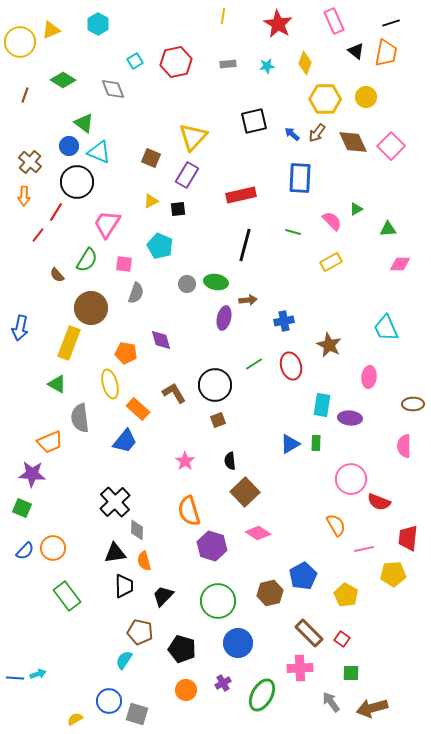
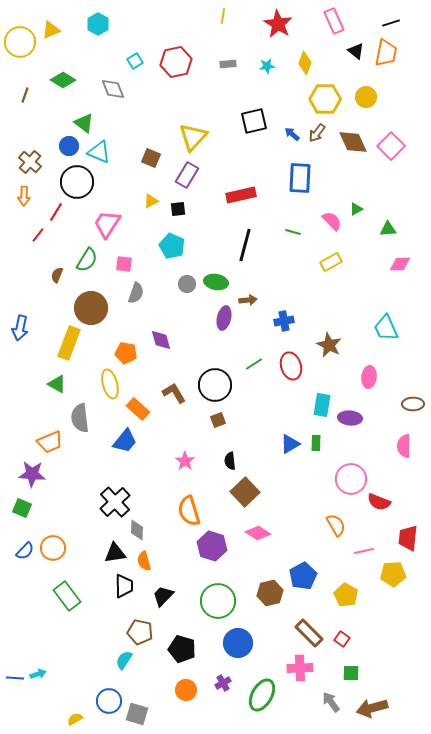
cyan pentagon at (160, 246): moved 12 px right
brown semicircle at (57, 275): rotated 63 degrees clockwise
pink line at (364, 549): moved 2 px down
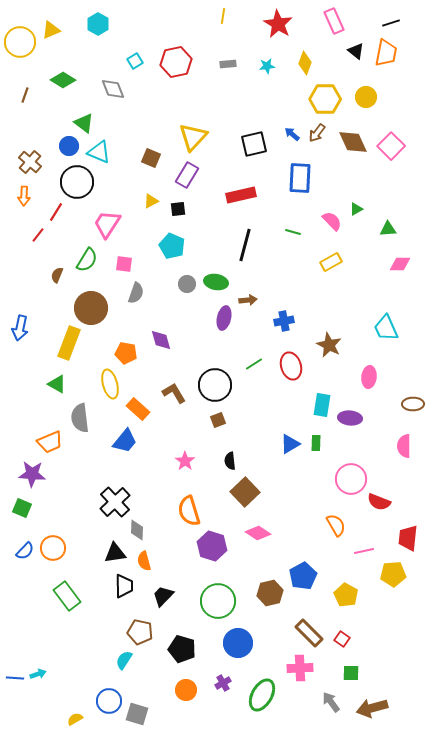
black square at (254, 121): moved 23 px down
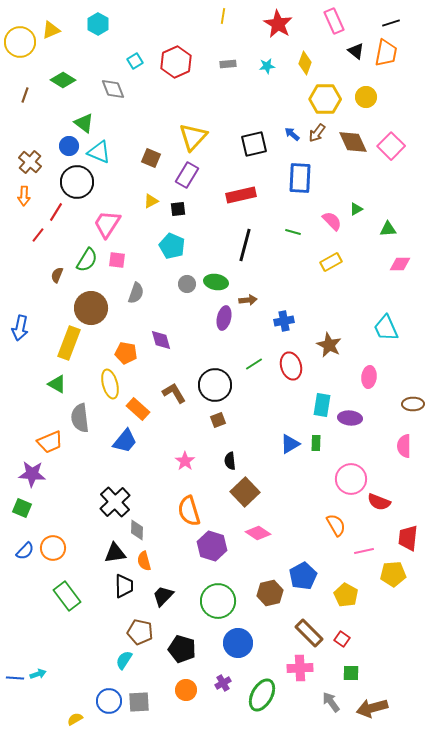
red hexagon at (176, 62): rotated 12 degrees counterclockwise
pink square at (124, 264): moved 7 px left, 4 px up
gray square at (137, 714): moved 2 px right, 12 px up; rotated 20 degrees counterclockwise
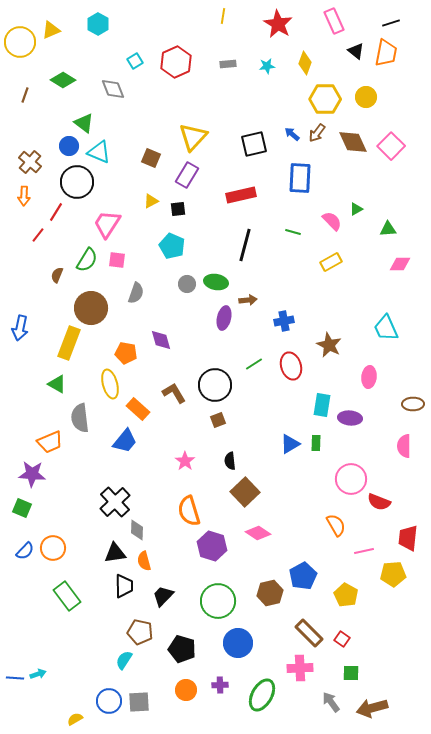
purple cross at (223, 683): moved 3 px left, 2 px down; rotated 28 degrees clockwise
